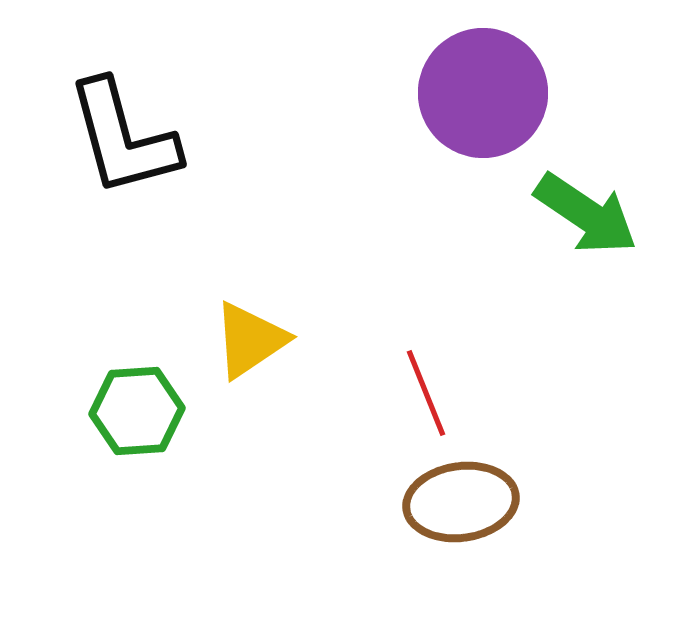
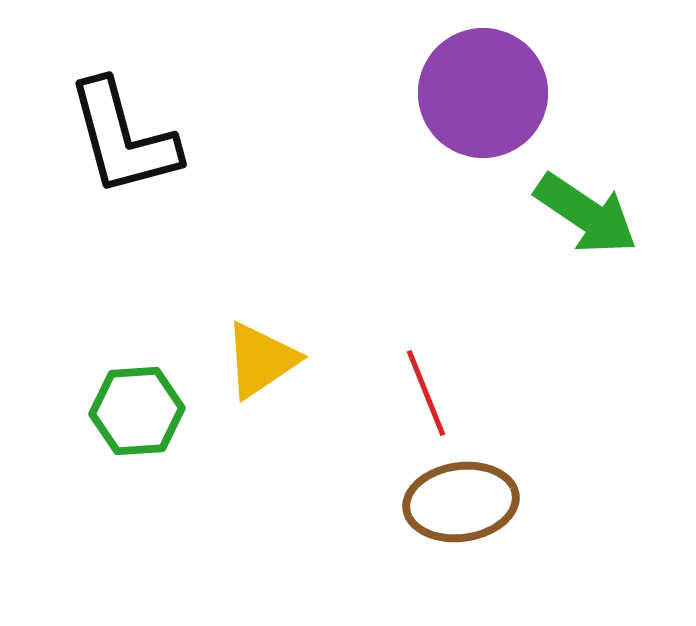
yellow triangle: moved 11 px right, 20 px down
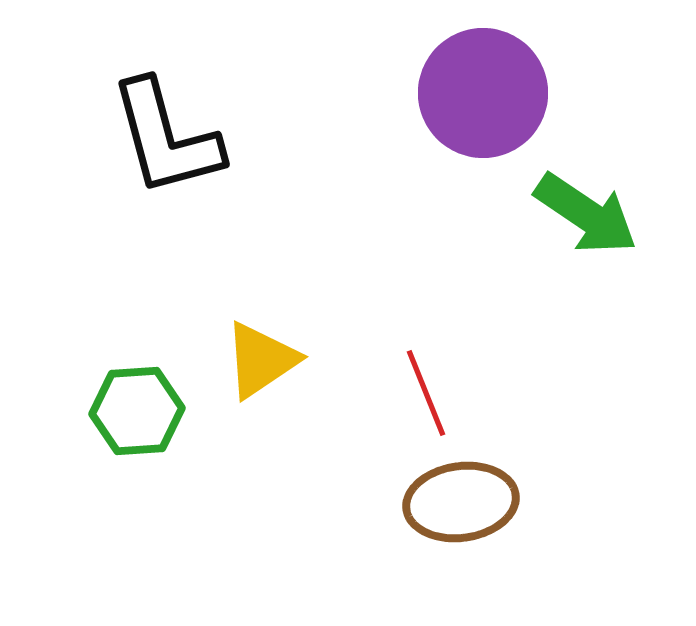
black L-shape: moved 43 px right
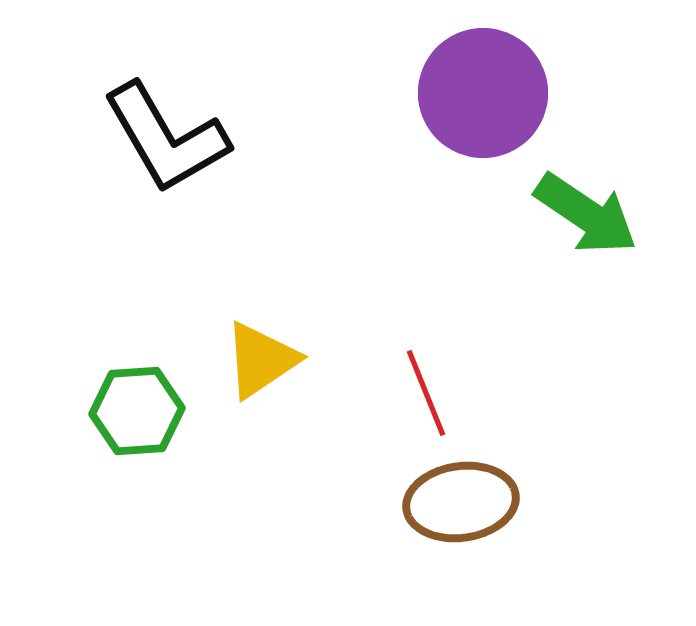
black L-shape: rotated 15 degrees counterclockwise
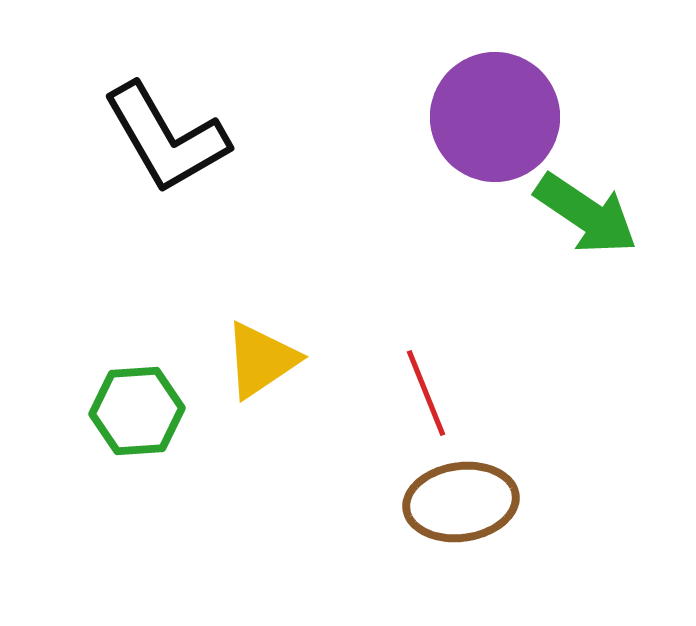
purple circle: moved 12 px right, 24 px down
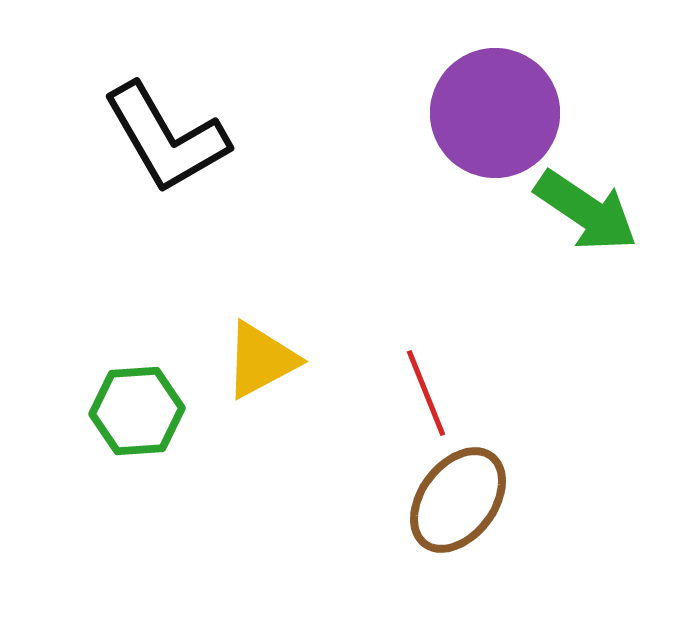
purple circle: moved 4 px up
green arrow: moved 3 px up
yellow triangle: rotated 6 degrees clockwise
brown ellipse: moved 3 px left, 2 px up; rotated 45 degrees counterclockwise
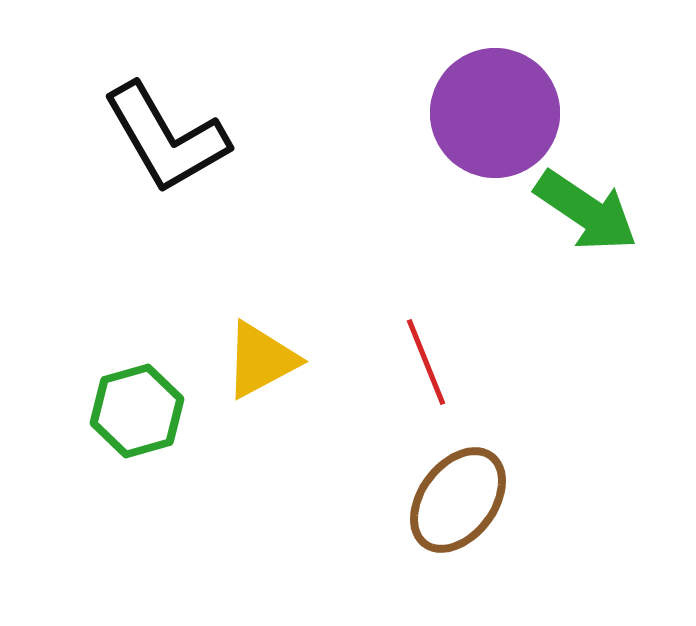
red line: moved 31 px up
green hexagon: rotated 12 degrees counterclockwise
